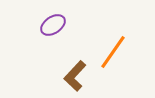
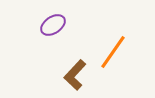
brown L-shape: moved 1 px up
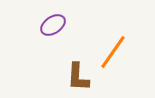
brown L-shape: moved 3 px right, 2 px down; rotated 40 degrees counterclockwise
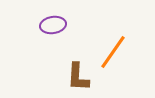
purple ellipse: rotated 25 degrees clockwise
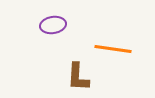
orange line: moved 3 px up; rotated 63 degrees clockwise
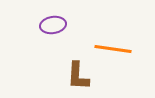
brown L-shape: moved 1 px up
